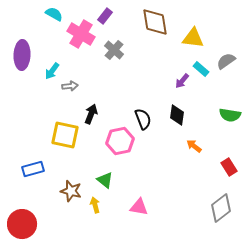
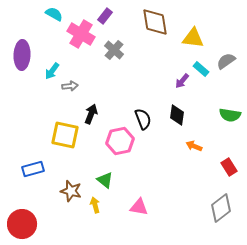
orange arrow: rotated 14 degrees counterclockwise
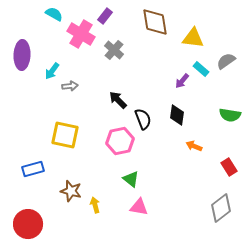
black arrow: moved 27 px right, 14 px up; rotated 66 degrees counterclockwise
green triangle: moved 26 px right, 1 px up
red circle: moved 6 px right
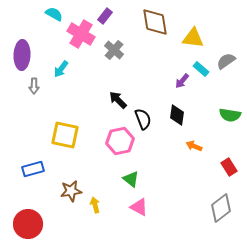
cyan arrow: moved 9 px right, 2 px up
gray arrow: moved 36 px left; rotated 98 degrees clockwise
brown star: rotated 25 degrees counterclockwise
pink triangle: rotated 18 degrees clockwise
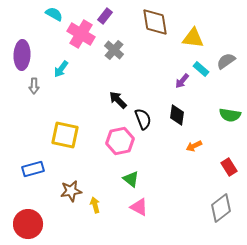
orange arrow: rotated 49 degrees counterclockwise
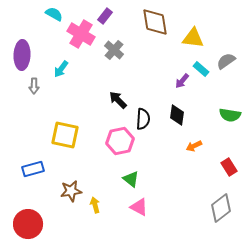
black semicircle: rotated 25 degrees clockwise
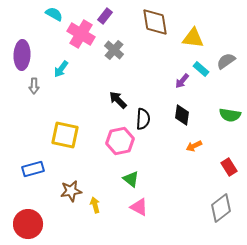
black diamond: moved 5 px right
